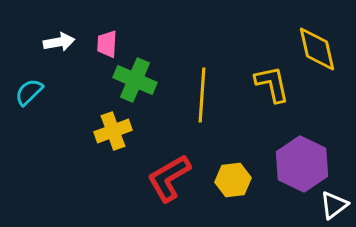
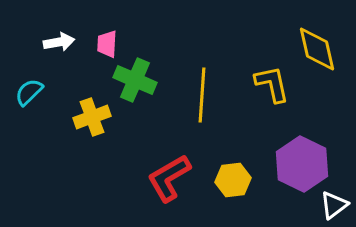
yellow cross: moved 21 px left, 14 px up
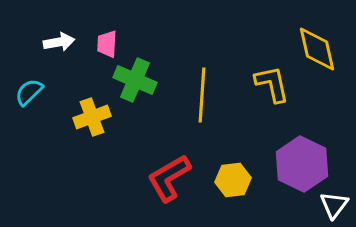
white triangle: rotated 16 degrees counterclockwise
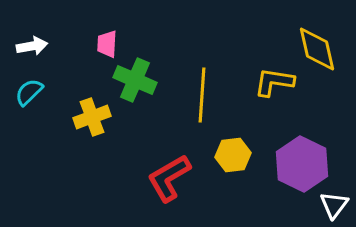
white arrow: moved 27 px left, 4 px down
yellow L-shape: moved 2 px right, 2 px up; rotated 69 degrees counterclockwise
yellow hexagon: moved 25 px up
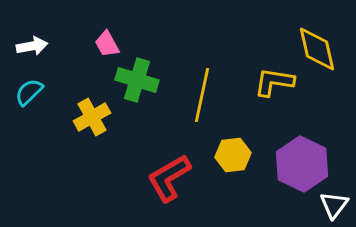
pink trapezoid: rotated 32 degrees counterclockwise
green cross: moved 2 px right; rotated 6 degrees counterclockwise
yellow line: rotated 8 degrees clockwise
yellow cross: rotated 9 degrees counterclockwise
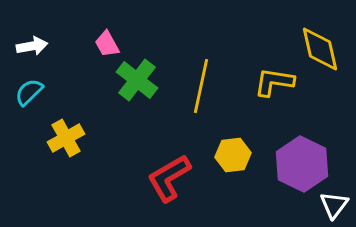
yellow diamond: moved 3 px right
green cross: rotated 21 degrees clockwise
yellow line: moved 1 px left, 9 px up
yellow cross: moved 26 px left, 21 px down
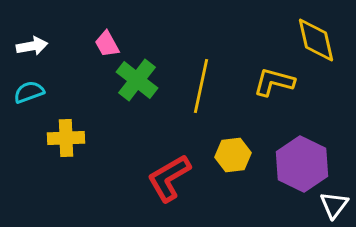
yellow diamond: moved 4 px left, 9 px up
yellow L-shape: rotated 6 degrees clockwise
cyan semicircle: rotated 24 degrees clockwise
yellow cross: rotated 27 degrees clockwise
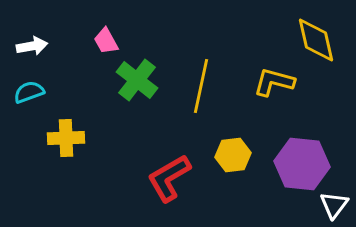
pink trapezoid: moved 1 px left, 3 px up
purple hexagon: rotated 20 degrees counterclockwise
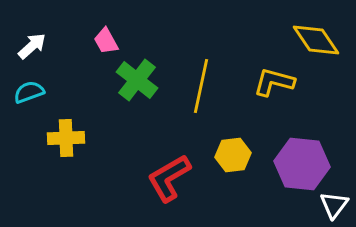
yellow diamond: rotated 21 degrees counterclockwise
white arrow: rotated 32 degrees counterclockwise
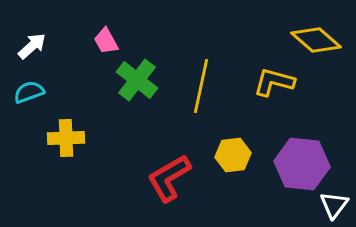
yellow diamond: rotated 15 degrees counterclockwise
